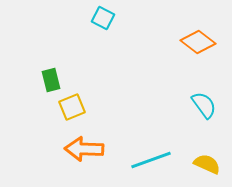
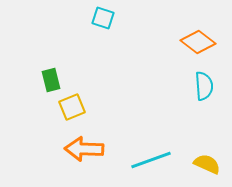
cyan square: rotated 10 degrees counterclockwise
cyan semicircle: moved 19 px up; rotated 32 degrees clockwise
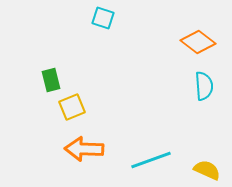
yellow semicircle: moved 6 px down
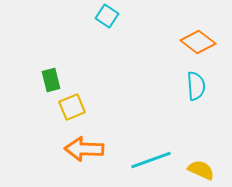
cyan square: moved 4 px right, 2 px up; rotated 15 degrees clockwise
cyan semicircle: moved 8 px left
yellow semicircle: moved 6 px left
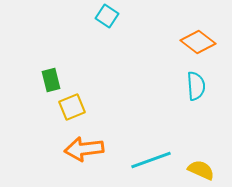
orange arrow: rotated 9 degrees counterclockwise
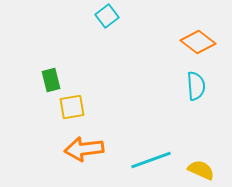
cyan square: rotated 20 degrees clockwise
yellow square: rotated 12 degrees clockwise
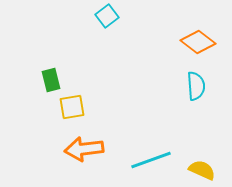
yellow semicircle: moved 1 px right
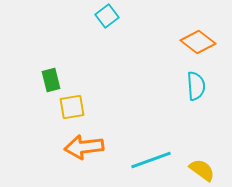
orange arrow: moved 2 px up
yellow semicircle: rotated 12 degrees clockwise
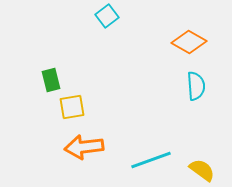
orange diamond: moved 9 px left; rotated 8 degrees counterclockwise
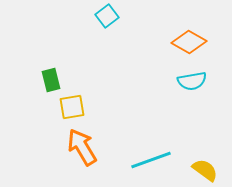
cyan semicircle: moved 4 px left, 5 px up; rotated 84 degrees clockwise
orange arrow: moved 2 px left; rotated 66 degrees clockwise
yellow semicircle: moved 3 px right
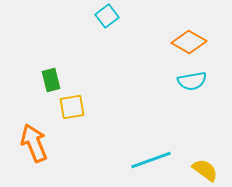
orange arrow: moved 48 px left, 4 px up; rotated 9 degrees clockwise
